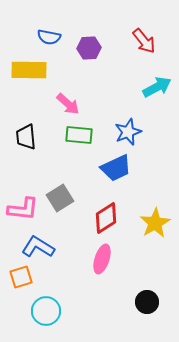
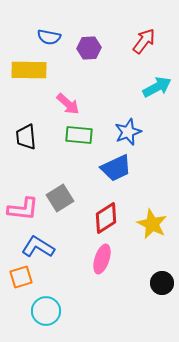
red arrow: rotated 104 degrees counterclockwise
yellow star: moved 3 px left, 1 px down; rotated 16 degrees counterclockwise
black circle: moved 15 px right, 19 px up
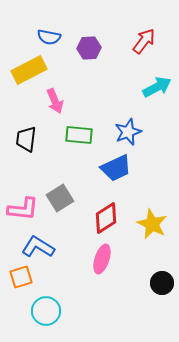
yellow rectangle: rotated 28 degrees counterclockwise
pink arrow: moved 13 px left, 3 px up; rotated 25 degrees clockwise
black trapezoid: moved 2 px down; rotated 12 degrees clockwise
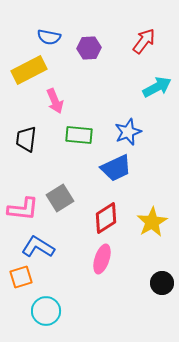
yellow star: moved 2 px up; rotated 16 degrees clockwise
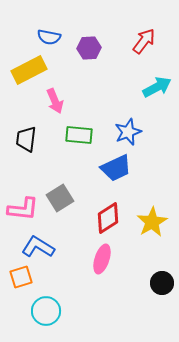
red diamond: moved 2 px right
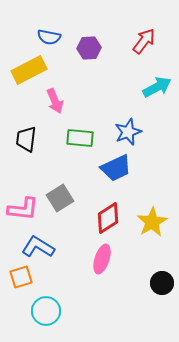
green rectangle: moved 1 px right, 3 px down
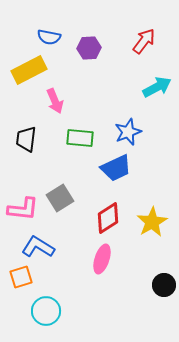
black circle: moved 2 px right, 2 px down
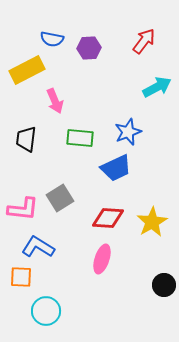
blue semicircle: moved 3 px right, 2 px down
yellow rectangle: moved 2 px left
red diamond: rotated 36 degrees clockwise
orange square: rotated 20 degrees clockwise
